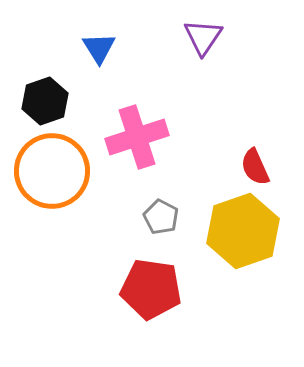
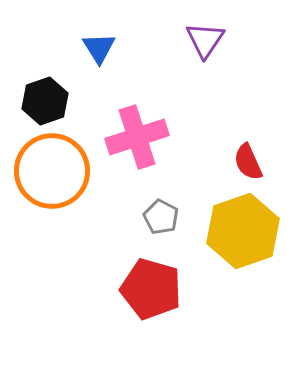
purple triangle: moved 2 px right, 3 px down
red semicircle: moved 7 px left, 5 px up
red pentagon: rotated 8 degrees clockwise
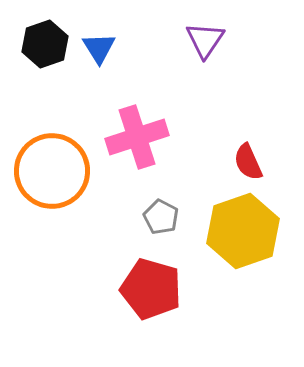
black hexagon: moved 57 px up
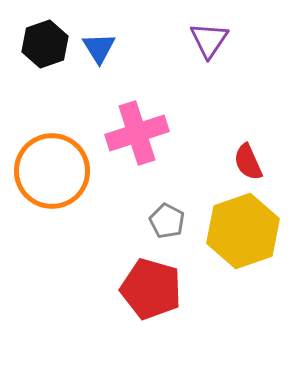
purple triangle: moved 4 px right
pink cross: moved 4 px up
gray pentagon: moved 6 px right, 4 px down
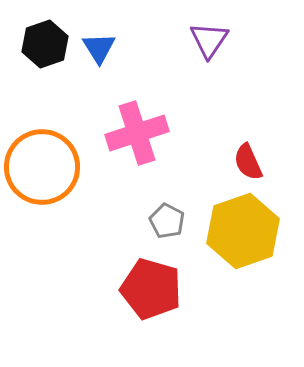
orange circle: moved 10 px left, 4 px up
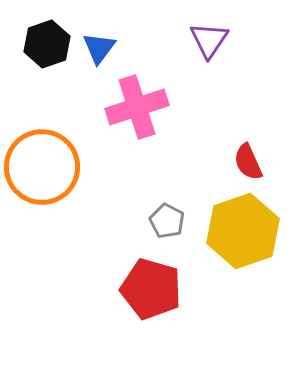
black hexagon: moved 2 px right
blue triangle: rotated 9 degrees clockwise
pink cross: moved 26 px up
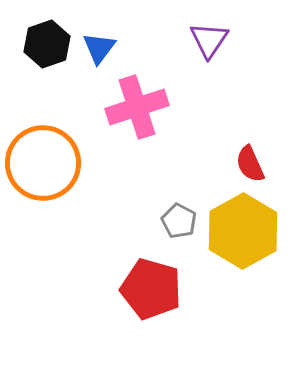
red semicircle: moved 2 px right, 2 px down
orange circle: moved 1 px right, 4 px up
gray pentagon: moved 12 px right
yellow hexagon: rotated 10 degrees counterclockwise
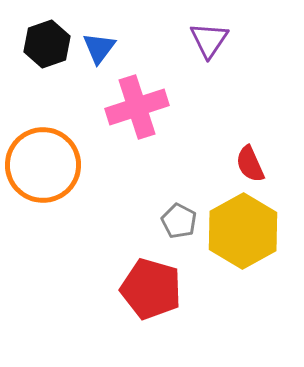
orange circle: moved 2 px down
